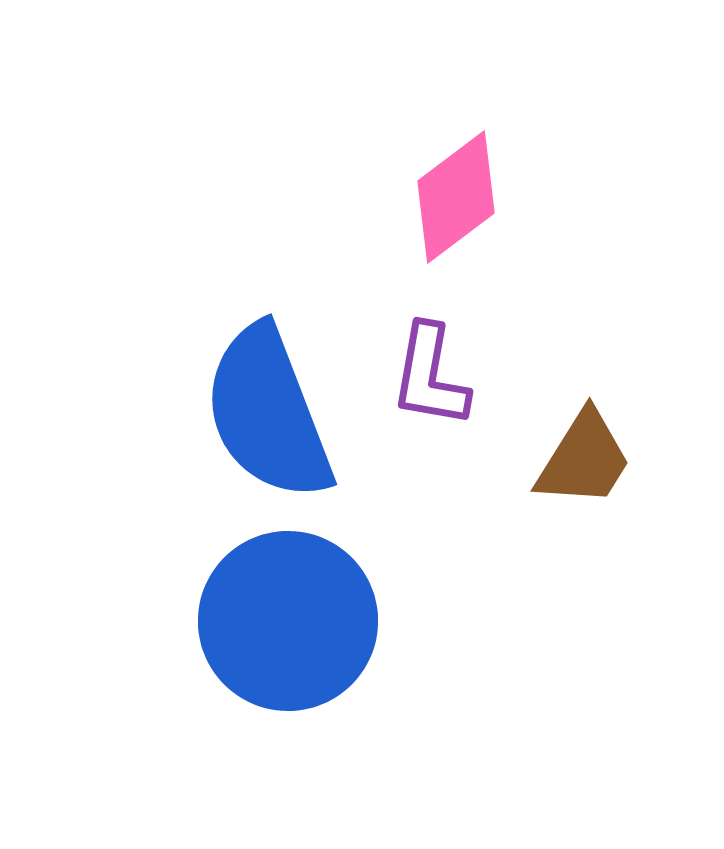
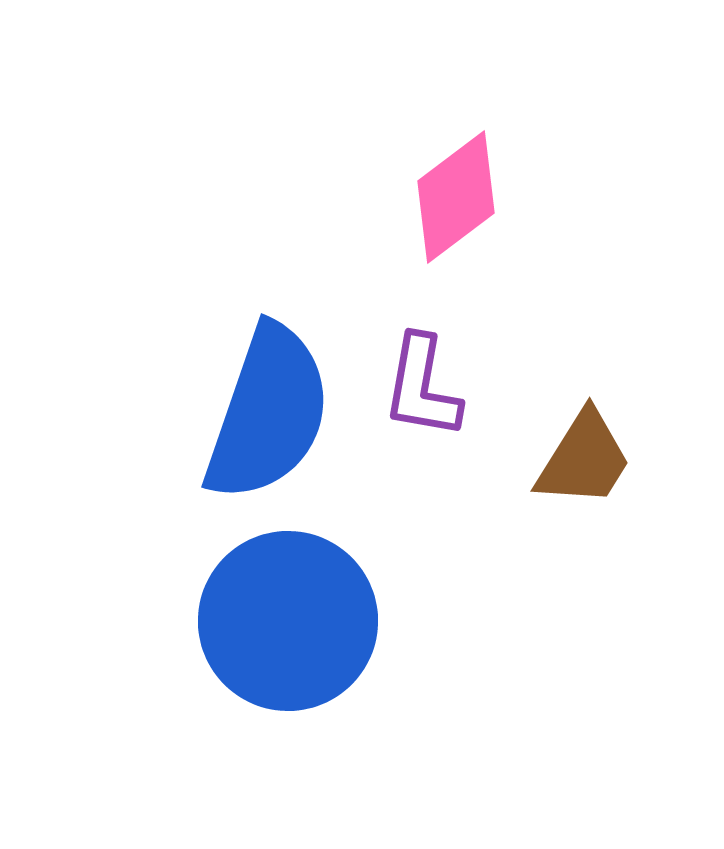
purple L-shape: moved 8 px left, 11 px down
blue semicircle: rotated 140 degrees counterclockwise
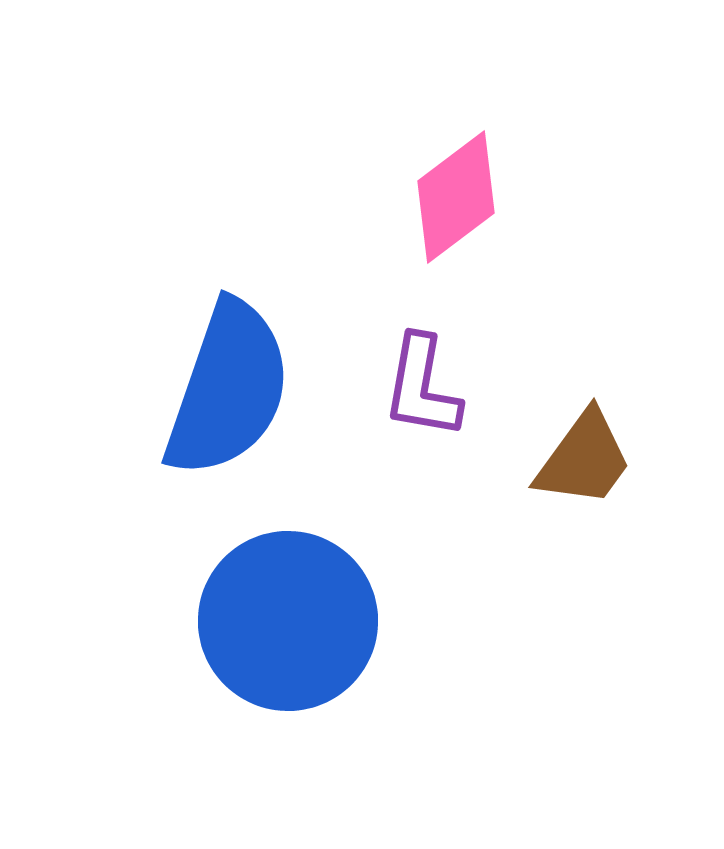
blue semicircle: moved 40 px left, 24 px up
brown trapezoid: rotated 4 degrees clockwise
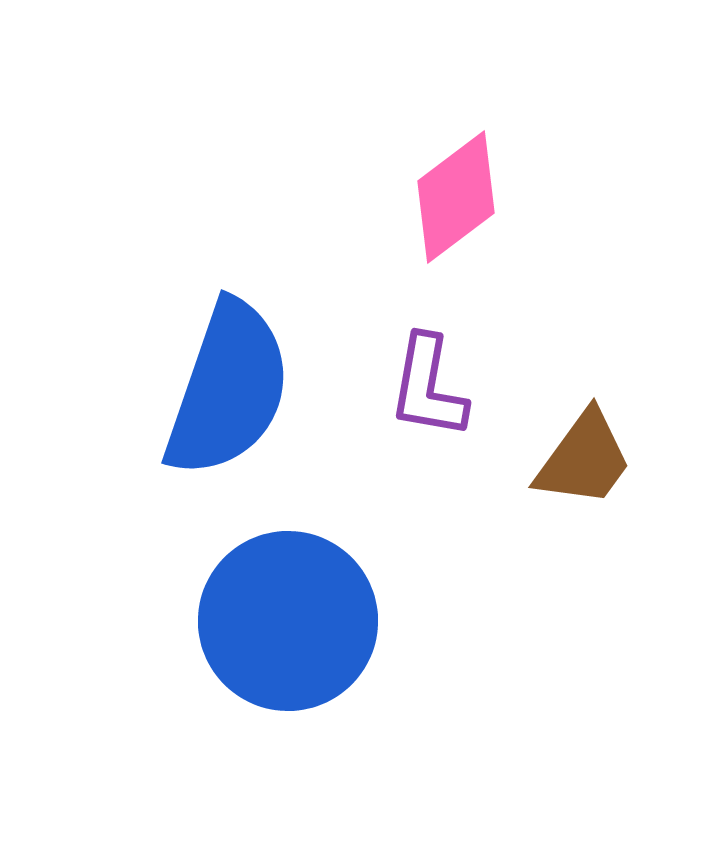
purple L-shape: moved 6 px right
